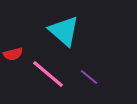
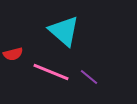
pink line: moved 3 px right, 2 px up; rotated 18 degrees counterclockwise
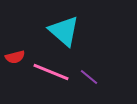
red semicircle: moved 2 px right, 3 px down
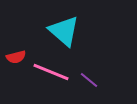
red semicircle: moved 1 px right
purple line: moved 3 px down
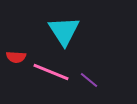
cyan triangle: rotated 16 degrees clockwise
red semicircle: rotated 18 degrees clockwise
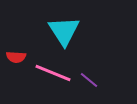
pink line: moved 2 px right, 1 px down
